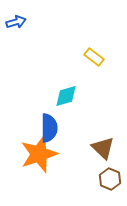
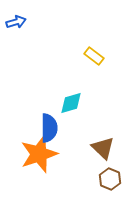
yellow rectangle: moved 1 px up
cyan diamond: moved 5 px right, 7 px down
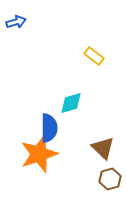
brown hexagon: rotated 20 degrees clockwise
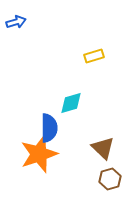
yellow rectangle: rotated 54 degrees counterclockwise
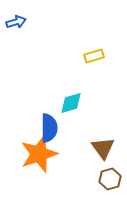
brown triangle: rotated 10 degrees clockwise
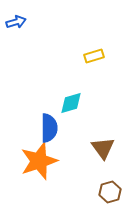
orange star: moved 7 px down
brown hexagon: moved 13 px down
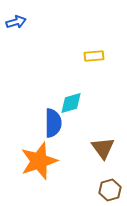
yellow rectangle: rotated 12 degrees clockwise
blue semicircle: moved 4 px right, 5 px up
brown hexagon: moved 2 px up
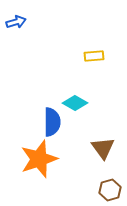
cyan diamond: moved 4 px right; rotated 45 degrees clockwise
blue semicircle: moved 1 px left, 1 px up
orange star: moved 2 px up
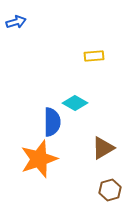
brown triangle: rotated 35 degrees clockwise
